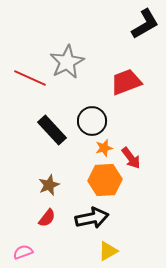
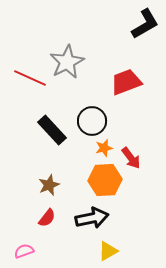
pink semicircle: moved 1 px right, 1 px up
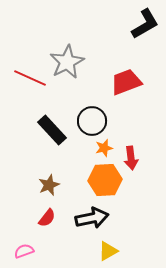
red arrow: rotated 30 degrees clockwise
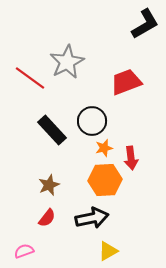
red line: rotated 12 degrees clockwise
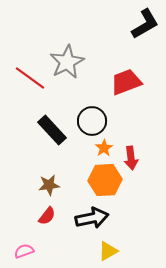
orange star: rotated 18 degrees counterclockwise
brown star: rotated 15 degrees clockwise
red semicircle: moved 2 px up
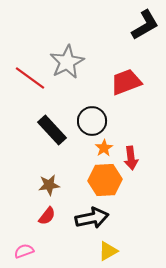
black L-shape: moved 1 px down
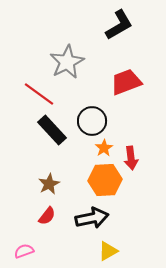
black L-shape: moved 26 px left
red line: moved 9 px right, 16 px down
brown star: moved 1 px up; rotated 20 degrees counterclockwise
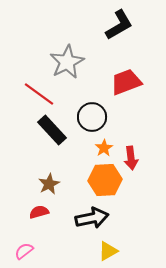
black circle: moved 4 px up
red semicircle: moved 8 px left, 4 px up; rotated 144 degrees counterclockwise
pink semicircle: rotated 18 degrees counterclockwise
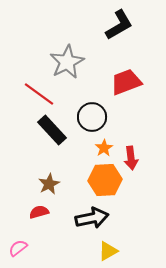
pink semicircle: moved 6 px left, 3 px up
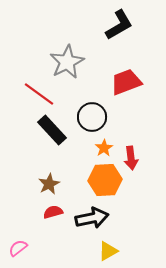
red semicircle: moved 14 px right
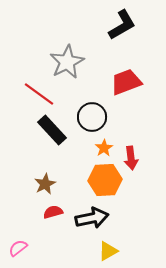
black L-shape: moved 3 px right
brown star: moved 4 px left
